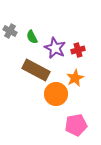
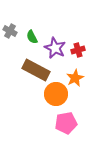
pink pentagon: moved 10 px left, 2 px up
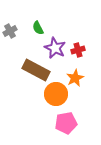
gray cross: rotated 32 degrees clockwise
green semicircle: moved 6 px right, 9 px up
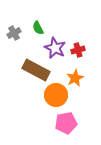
gray cross: moved 4 px right, 2 px down
orange circle: moved 1 px down
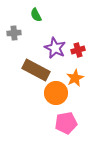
green semicircle: moved 2 px left, 13 px up
gray cross: rotated 24 degrees clockwise
orange circle: moved 2 px up
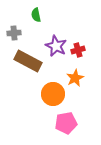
green semicircle: rotated 16 degrees clockwise
purple star: moved 1 px right, 2 px up
brown rectangle: moved 8 px left, 9 px up
orange circle: moved 3 px left, 1 px down
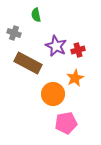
gray cross: rotated 24 degrees clockwise
brown rectangle: moved 2 px down
